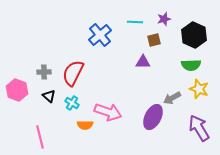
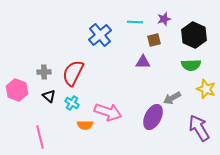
yellow star: moved 7 px right
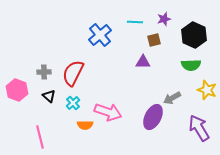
yellow star: moved 1 px right, 1 px down
cyan cross: moved 1 px right; rotated 16 degrees clockwise
